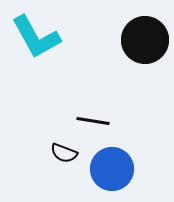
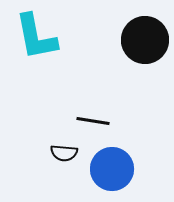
cyan L-shape: rotated 18 degrees clockwise
black semicircle: rotated 16 degrees counterclockwise
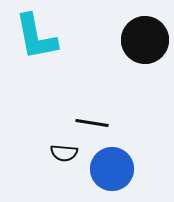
black line: moved 1 px left, 2 px down
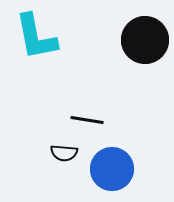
black line: moved 5 px left, 3 px up
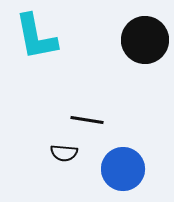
blue circle: moved 11 px right
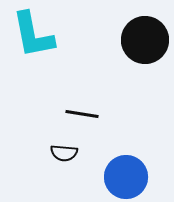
cyan L-shape: moved 3 px left, 2 px up
black line: moved 5 px left, 6 px up
blue circle: moved 3 px right, 8 px down
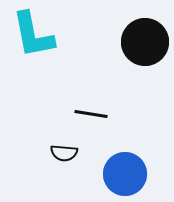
black circle: moved 2 px down
black line: moved 9 px right
blue circle: moved 1 px left, 3 px up
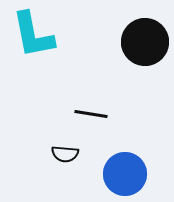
black semicircle: moved 1 px right, 1 px down
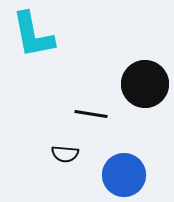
black circle: moved 42 px down
blue circle: moved 1 px left, 1 px down
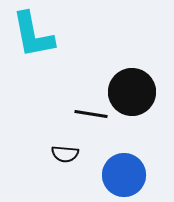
black circle: moved 13 px left, 8 px down
